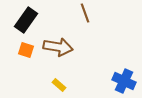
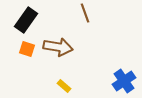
orange square: moved 1 px right, 1 px up
blue cross: rotated 30 degrees clockwise
yellow rectangle: moved 5 px right, 1 px down
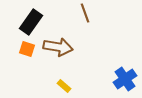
black rectangle: moved 5 px right, 2 px down
blue cross: moved 1 px right, 2 px up
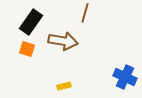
brown line: rotated 36 degrees clockwise
brown arrow: moved 5 px right, 6 px up
blue cross: moved 2 px up; rotated 30 degrees counterclockwise
yellow rectangle: rotated 56 degrees counterclockwise
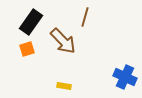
brown line: moved 4 px down
brown arrow: rotated 36 degrees clockwise
orange square: rotated 35 degrees counterclockwise
yellow rectangle: rotated 24 degrees clockwise
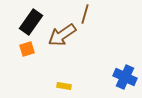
brown line: moved 3 px up
brown arrow: moved 1 px left, 6 px up; rotated 100 degrees clockwise
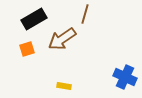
black rectangle: moved 3 px right, 3 px up; rotated 25 degrees clockwise
brown arrow: moved 4 px down
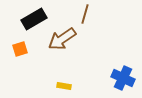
orange square: moved 7 px left
blue cross: moved 2 px left, 1 px down
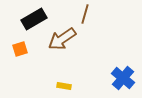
blue cross: rotated 15 degrees clockwise
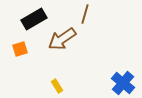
blue cross: moved 5 px down
yellow rectangle: moved 7 px left; rotated 48 degrees clockwise
